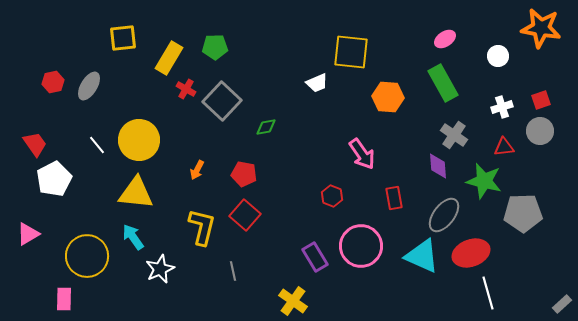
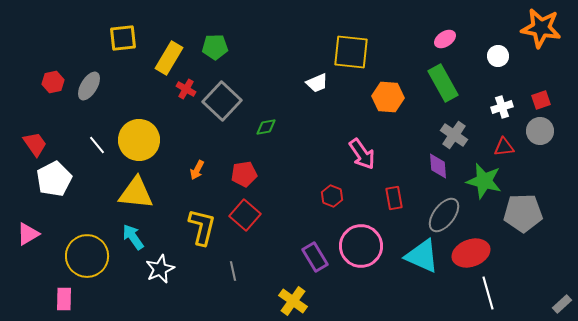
red pentagon at (244, 174): rotated 20 degrees counterclockwise
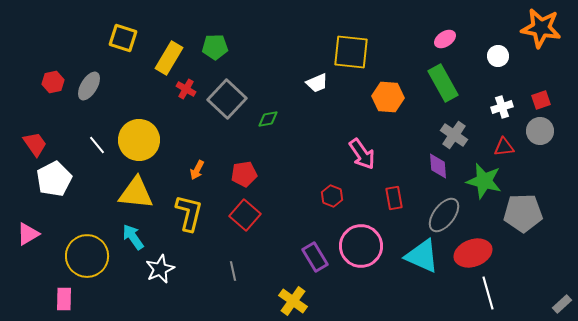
yellow square at (123, 38): rotated 24 degrees clockwise
gray square at (222, 101): moved 5 px right, 2 px up
green diamond at (266, 127): moved 2 px right, 8 px up
yellow L-shape at (202, 227): moved 13 px left, 14 px up
red ellipse at (471, 253): moved 2 px right
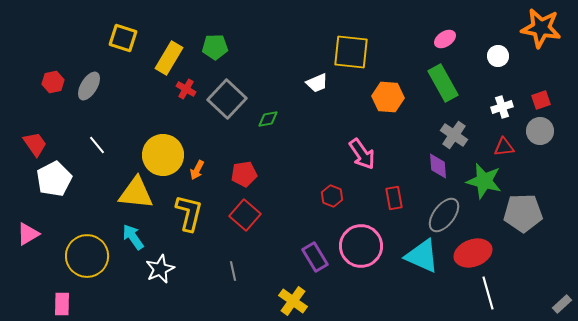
yellow circle at (139, 140): moved 24 px right, 15 px down
pink rectangle at (64, 299): moved 2 px left, 5 px down
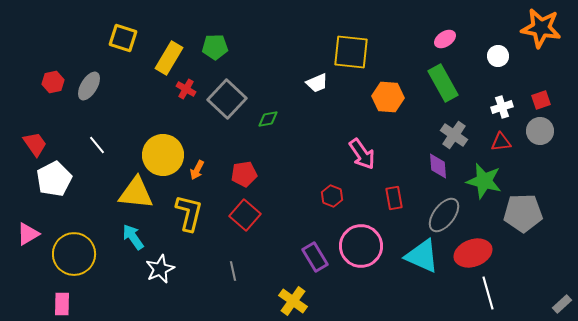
red triangle at (504, 147): moved 3 px left, 5 px up
yellow circle at (87, 256): moved 13 px left, 2 px up
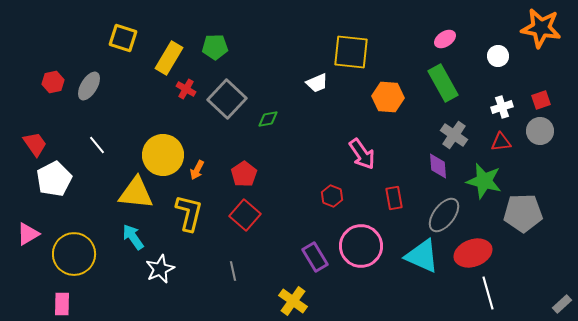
red pentagon at (244, 174): rotated 25 degrees counterclockwise
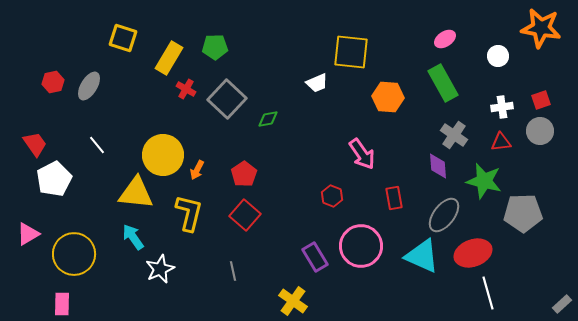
white cross at (502, 107): rotated 10 degrees clockwise
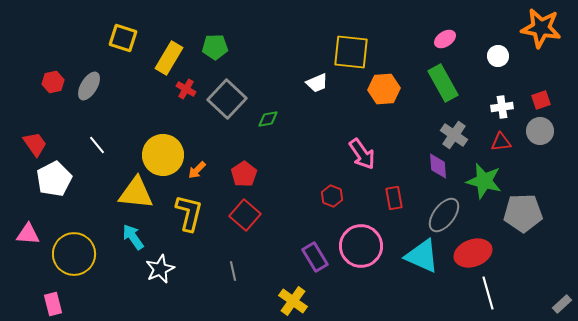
orange hexagon at (388, 97): moved 4 px left, 8 px up; rotated 8 degrees counterclockwise
orange arrow at (197, 170): rotated 18 degrees clockwise
pink triangle at (28, 234): rotated 35 degrees clockwise
pink rectangle at (62, 304): moved 9 px left; rotated 15 degrees counterclockwise
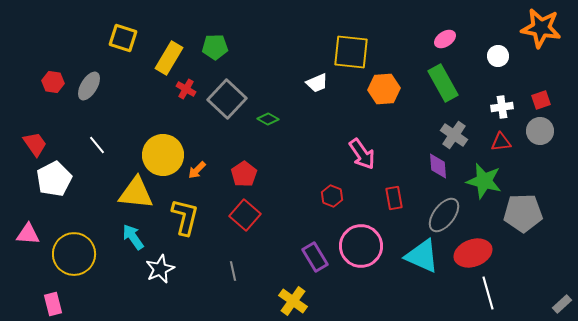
red hexagon at (53, 82): rotated 20 degrees clockwise
green diamond at (268, 119): rotated 40 degrees clockwise
yellow L-shape at (189, 213): moved 4 px left, 4 px down
